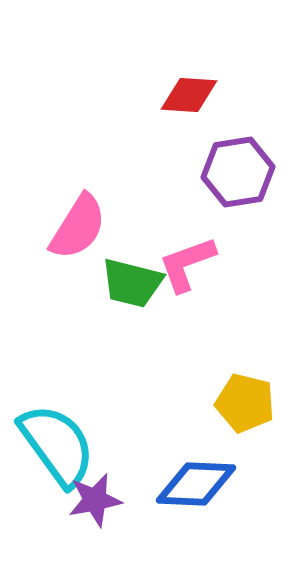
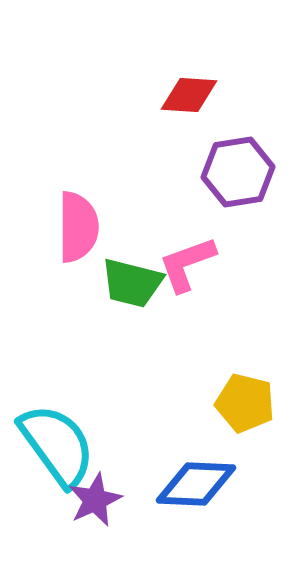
pink semicircle: rotated 32 degrees counterclockwise
purple star: rotated 14 degrees counterclockwise
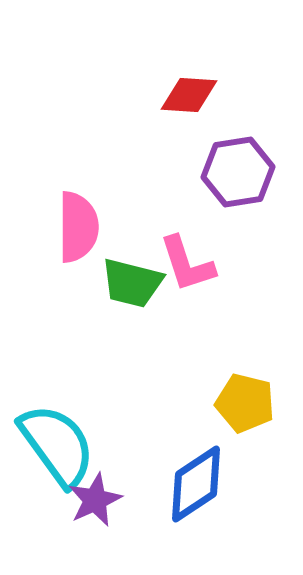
pink L-shape: rotated 88 degrees counterclockwise
blue diamond: rotated 36 degrees counterclockwise
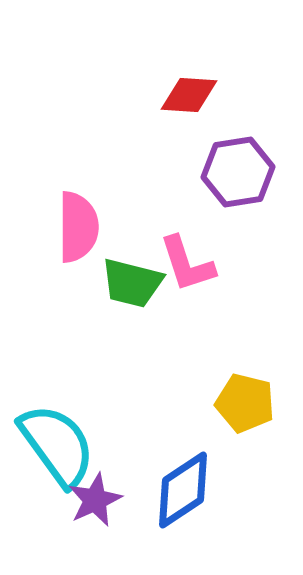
blue diamond: moved 13 px left, 6 px down
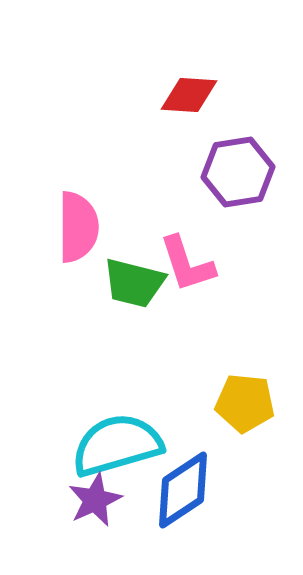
green trapezoid: moved 2 px right
yellow pentagon: rotated 8 degrees counterclockwise
cyan semicircle: moved 60 px right; rotated 70 degrees counterclockwise
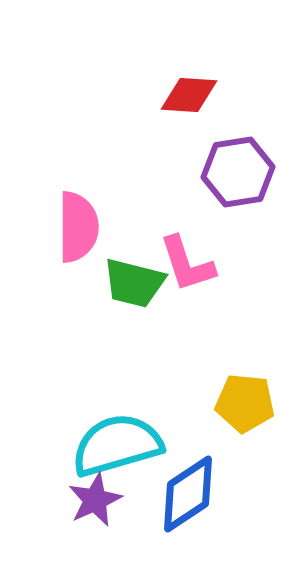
blue diamond: moved 5 px right, 4 px down
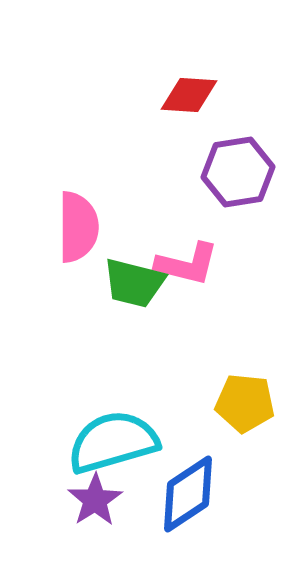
pink L-shape: rotated 58 degrees counterclockwise
cyan semicircle: moved 4 px left, 3 px up
purple star: rotated 8 degrees counterclockwise
